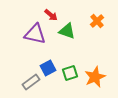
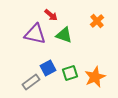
green triangle: moved 3 px left, 4 px down
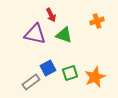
red arrow: rotated 24 degrees clockwise
orange cross: rotated 24 degrees clockwise
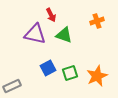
orange star: moved 2 px right, 1 px up
gray rectangle: moved 19 px left, 4 px down; rotated 12 degrees clockwise
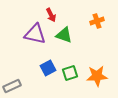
orange star: rotated 20 degrees clockwise
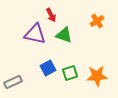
orange cross: rotated 16 degrees counterclockwise
gray rectangle: moved 1 px right, 4 px up
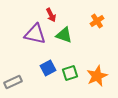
orange star: rotated 20 degrees counterclockwise
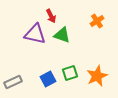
red arrow: moved 1 px down
green triangle: moved 2 px left
blue square: moved 11 px down
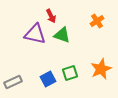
orange star: moved 4 px right, 7 px up
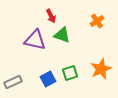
purple triangle: moved 6 px down
